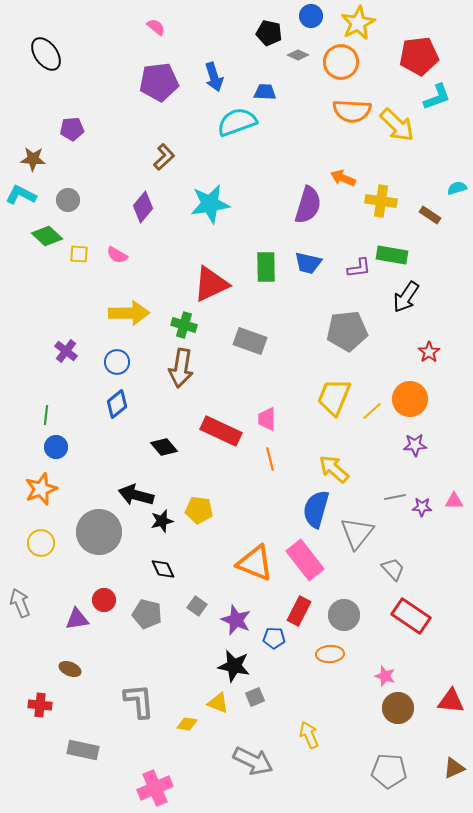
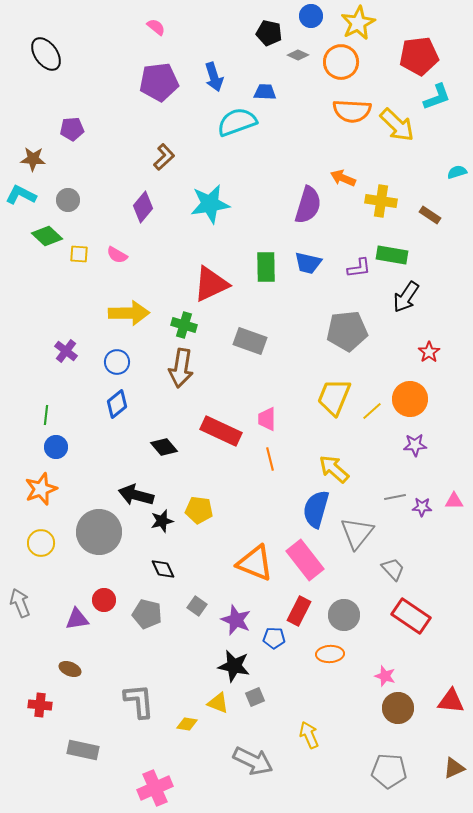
cyan semicircle at (457, 188): moved 16 px up
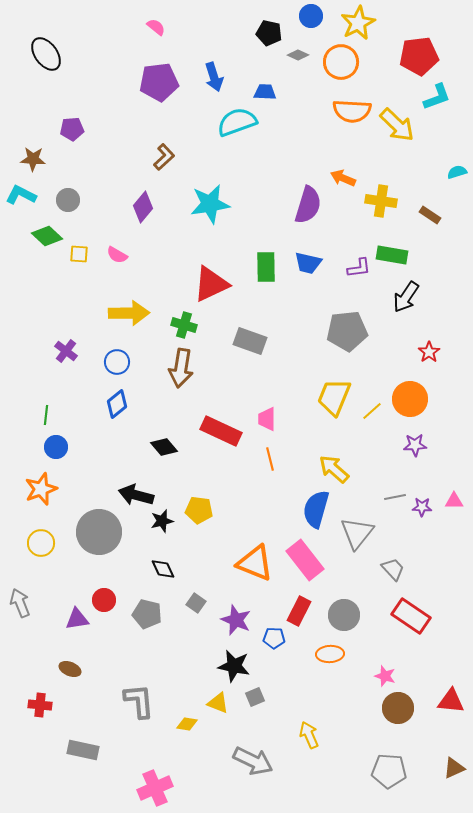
gray square at (197, 606): moved 1 px left, 3 px up
